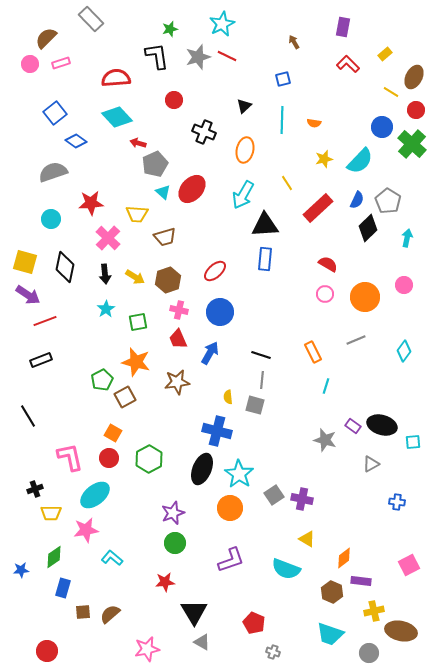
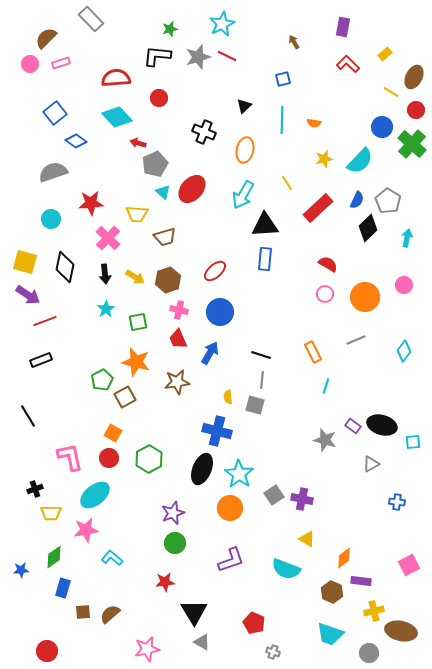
black L-shape at (157, 56): rotated 76 degrees counterclockwise
red circle at (174, 100): moved 15 px left, 2 px up
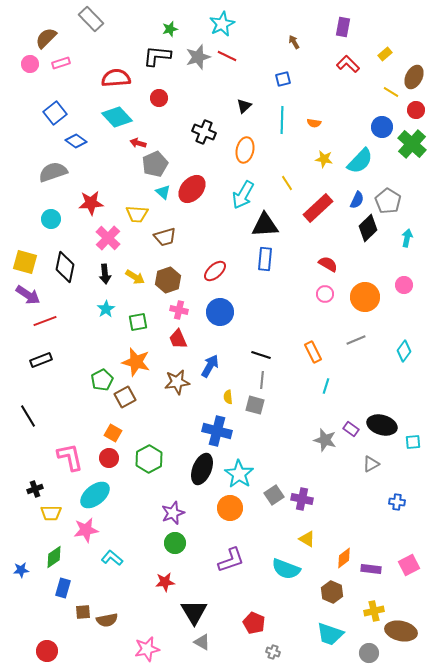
yellow star at (324, 159): rotated 24 degrees clockwise
blue arrow at (210, 353): moved 13 px down
purple rectangle at (353, 426): moved 2 px left, 3 px down
purple rectangle at (361, 581): moved 10 px right, 12 px up
brown semicircle at (110, 614): moved 3 px left, 6 px down; rotated 150 degrees counterclockwise
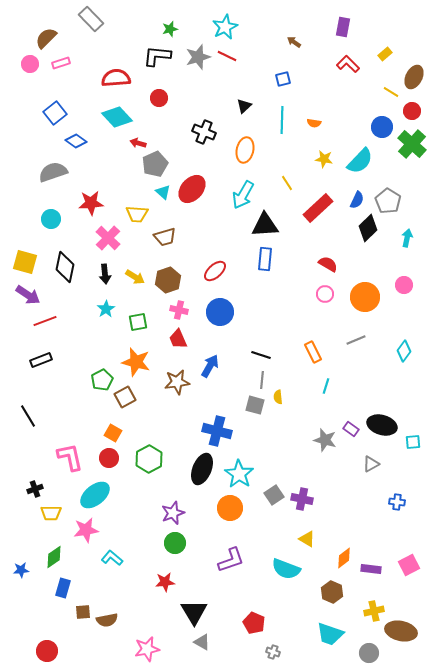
cyan star at (222, 24): moved 3 px right, 3 px down
brown arrow at (294, 42): rotated 24 degrees counterclockwise
red circle at (416, 110): moved 4 px left, 1 px down
yellow semicircle at (228, 397): moved 50 px right
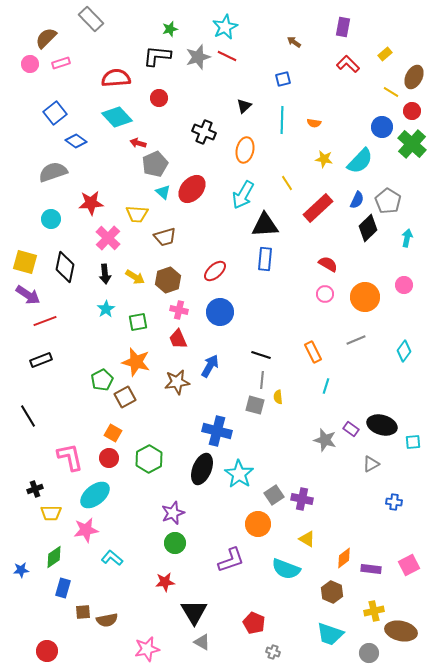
blue cross at (397, 502): moved 3 px left
orange circle at (230, 508): moved 28 px right, 16 px down
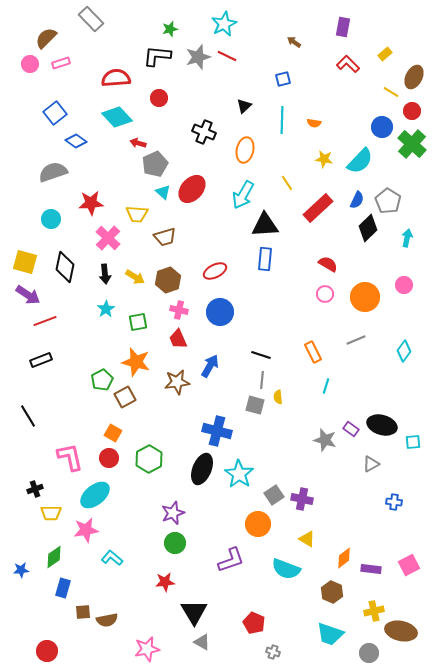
cyan star at (225, 27): moved 1 px left, 3 px up
red ellipse at (215, 271): rotated 15 degrees clockwise
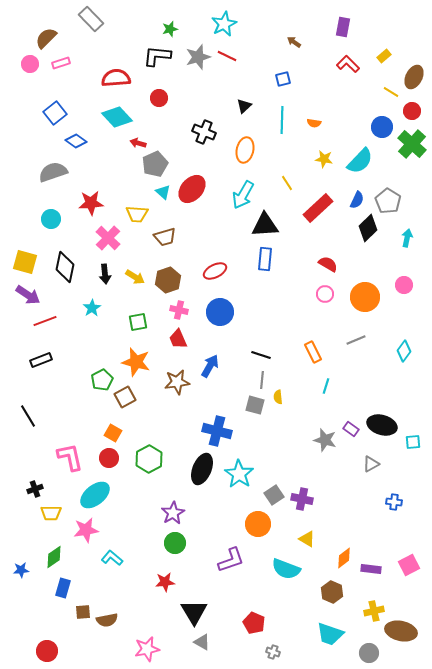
yellow rectangle at (385, 54): moved 1 px left, 2 px down
cyan star at (106, 309): moved 14 px left, 1 px up
purple star at (173, 513): rotated 10 degrees counterclockwise
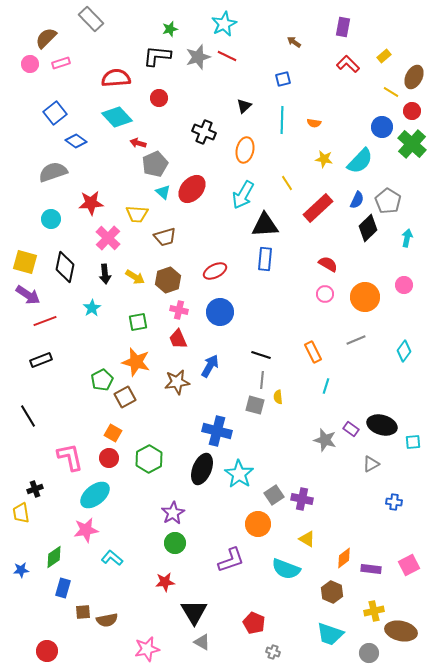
yellow trapezoid at (51, 513): moved 30 px left; rotated 80 degrees clockwise
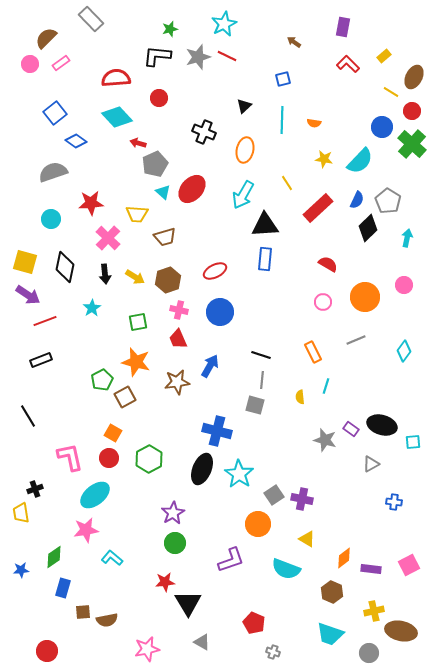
pink rectangle at (61, 63): rotated 18 degrees counterclockwise
pink circle at (325, 294): moved 2 px left, 8 px down
yellow semicircle at (278, 397): moved 22 px right
black triangle at (194, 612): moved 6 px left, 9 px up
